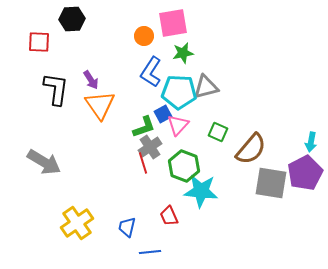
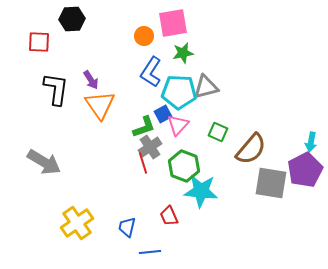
purple pentagon: moved 3 px up
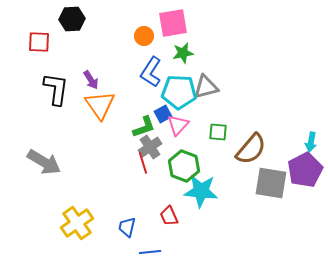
green square: rotated 18 degrees counterclockwise
